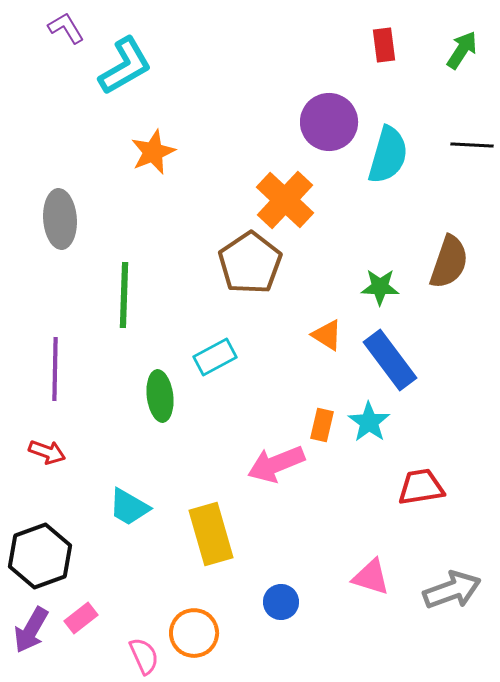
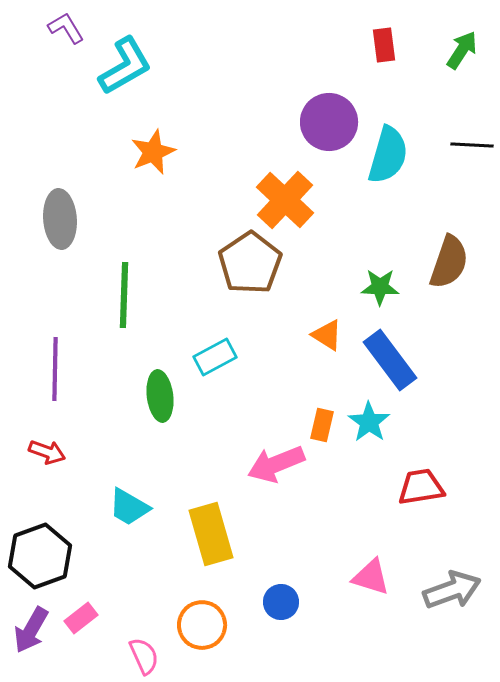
orange circle: moved 8 px right, 8 px up
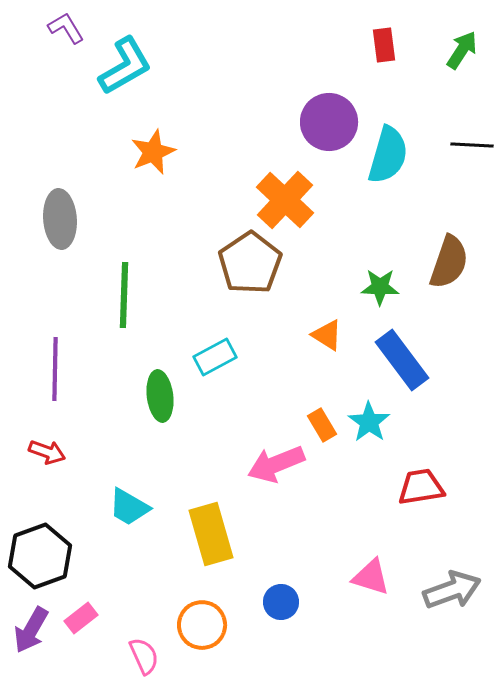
blue rectangle: moved 12 px right
orange rectangle: rotated 44 degrees counterclockwise
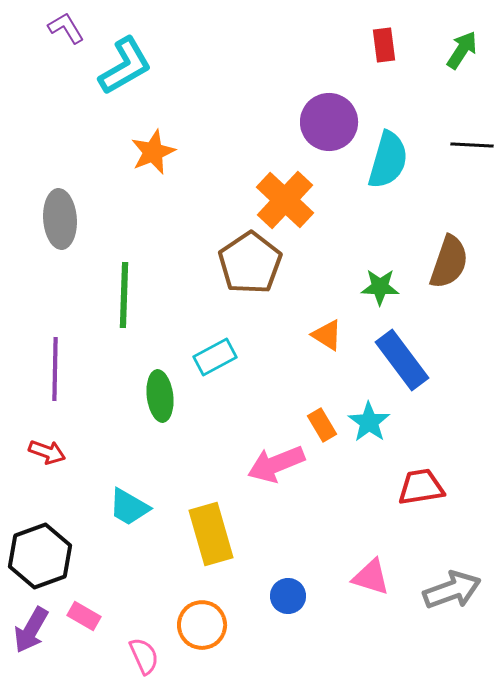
cyan semicircle: moved 5 px down
blue circle: moved 7 px right, 6 px up
pink rectangle: moved 3 px right, 2 px up; rotated 68 degrees clockwise
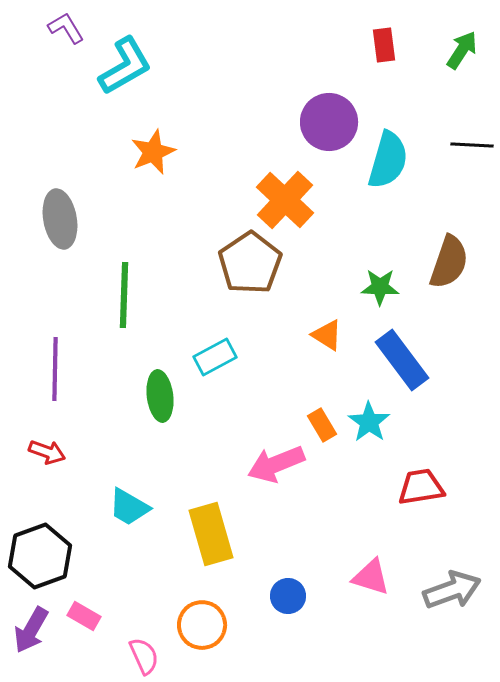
gray ellipse: rotated 6 degrees counterclockwise
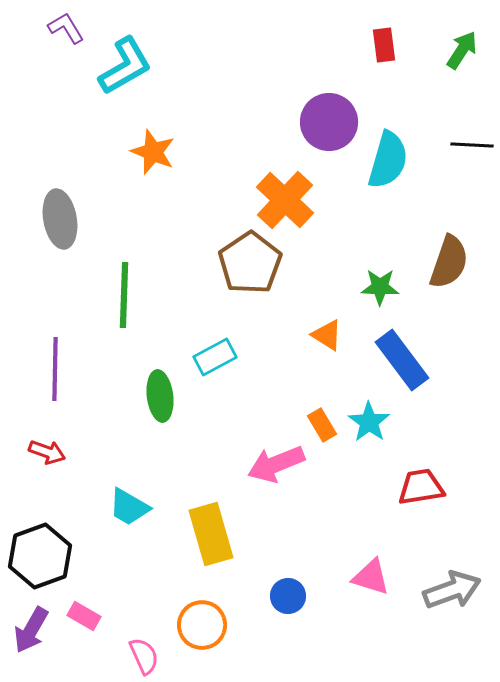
orange star: rotated 27 degrees counterclockwise
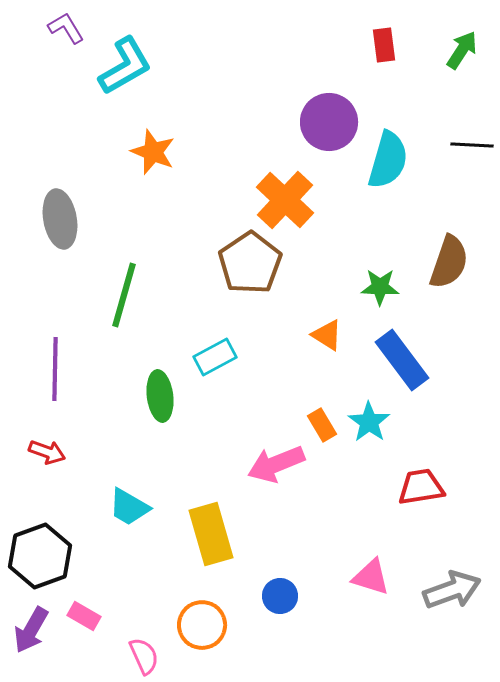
green line: rotated 14 degrees clockwise
blue circle: moved 8 px left
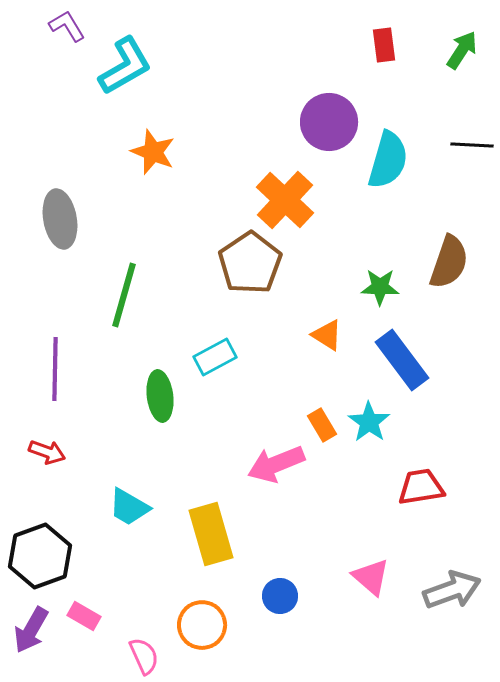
purple L-shape: moved 1 px right, 2 px up
pink triangle: rotated 24 degrees clockwise
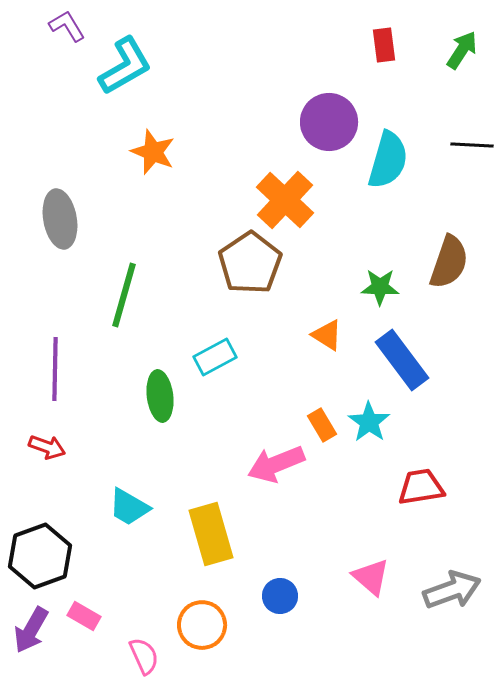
red arrow: moved 5 px up
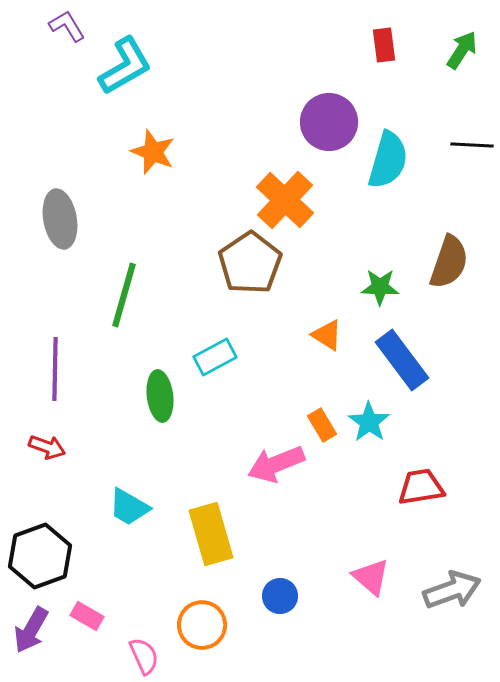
pink rectangle: moved 3 px right
